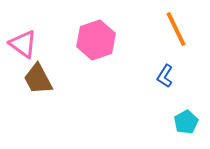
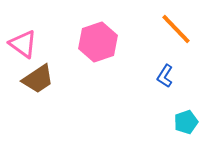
orange line: rotated 18 degrees counterclockwise
pink hexagon: moved 2 px right, 2 px down
brown trapezoid: rotated 96 degrees counterclockwise
cyan pentagon: rotated 10 degrees clockwise
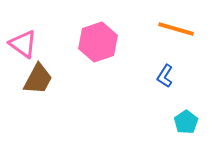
orange line: rotated 30 degrees counterclockwise
brown trapezoid: rotated 28 degrees counterclockwise
cyan pentagon: rotated 15 degrees counterclockwise
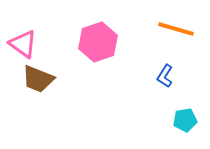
brown trapezoid: rotated 84 degrees clockwise
cyan pentagon: moved 1 px left, 2 px up; rotated 25 degrees clockwise
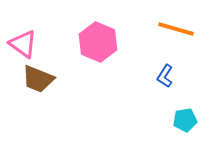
pink hexagon: rotated 18 degrees counterclockwise
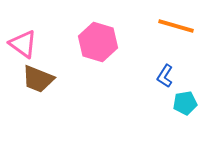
orange line: moved 3 px up
pink hexagon: rotated 6 degrees counterclockwise
cyan pentagon: moved 17 px up
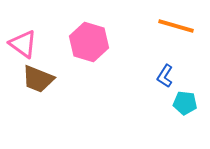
pink hexagon: moved 9 px left
cyan pentagon: rotated 15 degrees clockwise
